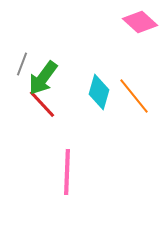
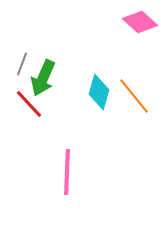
green arrow: rotated 12 degrees counterclockwise
red line: moved 13 px left
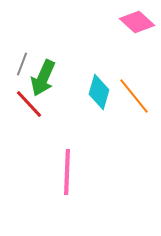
pink diamond: moved 3 px left
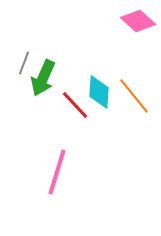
pink diamond: moved 1 px right, 1 px up
gray line: moved 2 px right, 1 px up
cyan diamond: rotated 12 degrees counterclockwise
red line: moved 46 px right, 1 px down
pink line: moved 10 px left; rotated 15 degrees clockwise
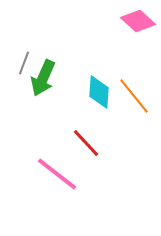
red line: moved 11 px right, 38 px down
pink line: moved 2 px down; rotated 69 degrees counterclockwise
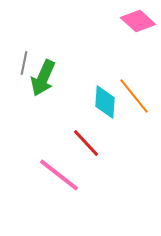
gray line: rotated 10 degrees counterclockwise
cyan diamond: moved 6 px right, 10 px down
pink line: moved 2 px right, 1 px down
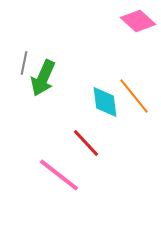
cyan diamond: rotated 12 degrees counterclockwise
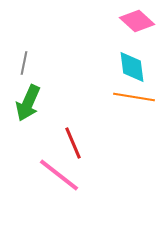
pink diamond: moved 1 px left
green arrow: moved 15 px left, 25 px down
orange line: moved 1 px down; rotated 42 degrees counterclockwise
cyan diamond: moved 27 px right, 35 px up
red line: moved 13 px left; rotated 20 degrees clockwise
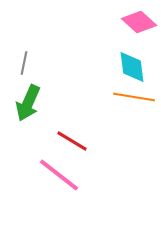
pink diamond: moved 2 px right, 1 px down
red line: moved 1 px left, 2 px up; rotated 36 degrees counterclockwise
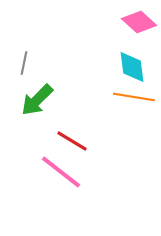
green arrow: moved 9 px right, 3 px up; rotated 21 degrees clockwise
pink line: moved 2 px right, 3 px up
